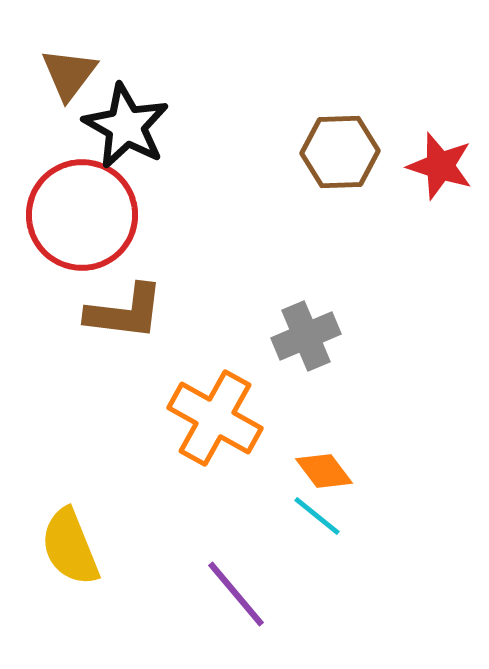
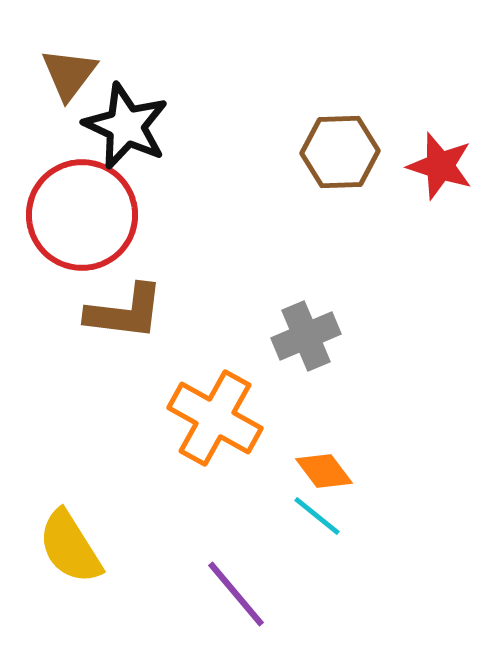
black star: rotated 4 degrees counterclockwise
yellow semicircle: rotated 10 degrees counterclockwise
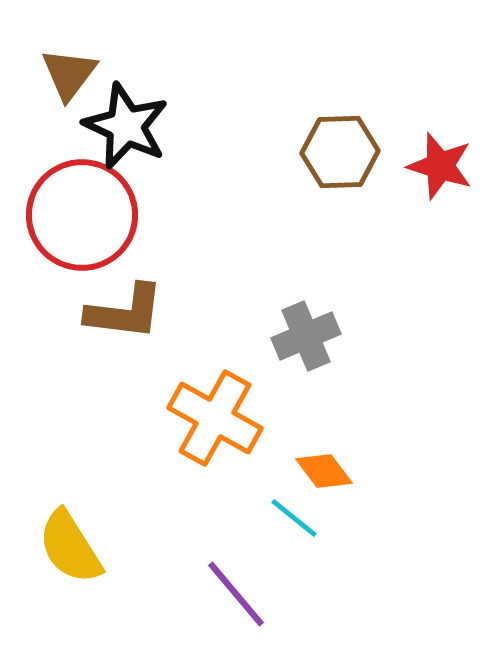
cyan line: moved 23 px left, 2 px down
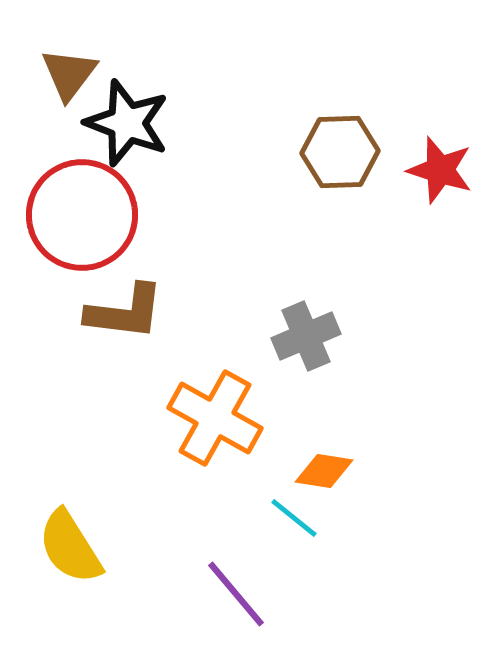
black star: moved 1 px right, 3 px up; rotated 4 degrees counterclockwise
red star: moved 4 px down
orange diamond: rotated 44 degrees counterclockwise
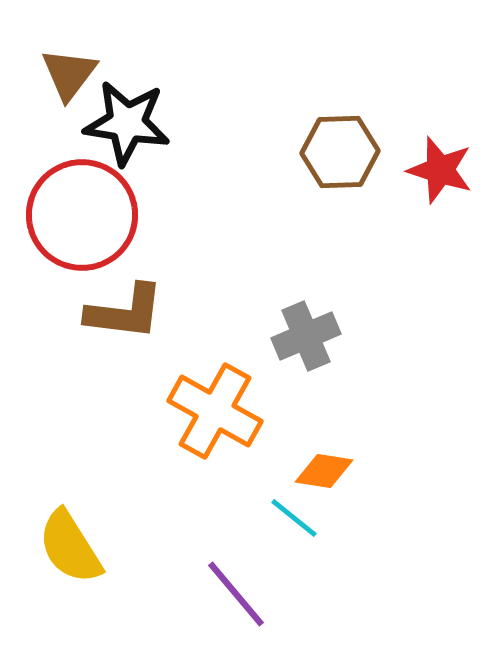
black star: rotated 12 degrees counterclockwise
orange cross: moved 7 px up
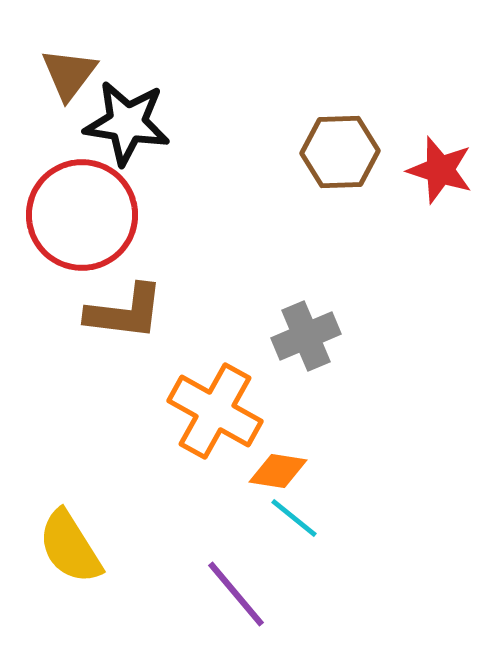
orange diamond: moved 46 px left
